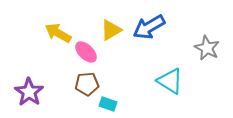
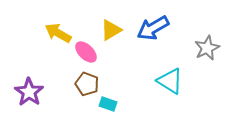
blue arrow: moved 4 px right, 1 px down
gray star: rotated 20 degrees clockwise
brown pentagon: rotated 25 degrees clockwise
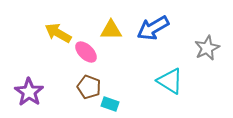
yellow triangle: rotated 30 degrees clockwise
brown pentagon: moved 2 px right, 3 px down
cyan rectangle: moved 2 px right
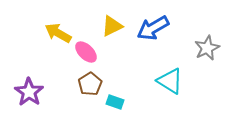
yellow triangle: moved 1 px right, 4 px up; rotated 25 degrees counterclockwise
brown pentagon: moved 1 px right, 3 px up; rotated 20 degrees clockwise
cyan rectangle: moved 5 px right, 2 px up
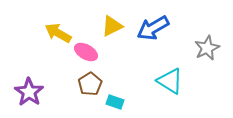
pink ellipse: rotated 15 degrees counterclockwise
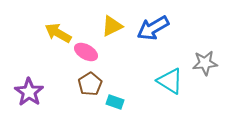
gray star: moved 2 px left, 15 px down; rotated 20 degrees clockwise
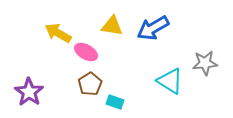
yellow triangle: rotated 35 degrees clockwise
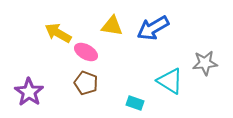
brown pentagon: moved 4 px left, 1 px up; rotated 20 degrees counterclockwise
cyan rectangle: moved 20 px right, 1 px down
